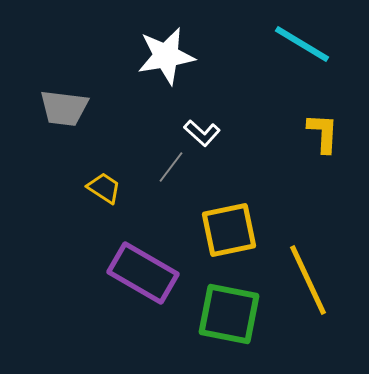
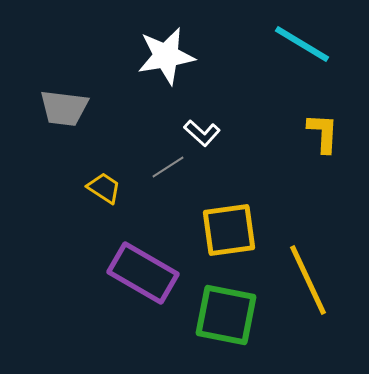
gray line: moved 3 px left; rotated 20 degrees clockwise
yellow square: rotated 4 degrees clockwise
green square: moved 3 px left, 1 px down
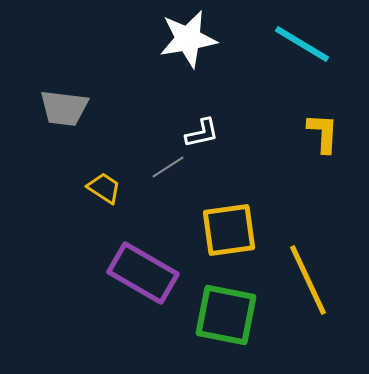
white star: moved 22 px right, 17 px up
white L-shape: rotated 54 degrees counterclockwise
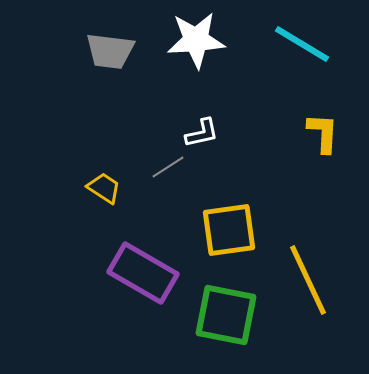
white star: moved 8 px right, 1 px down; rotated 6 degrees clockwise
gray trapezoid: moved 46 px right, 57 px up
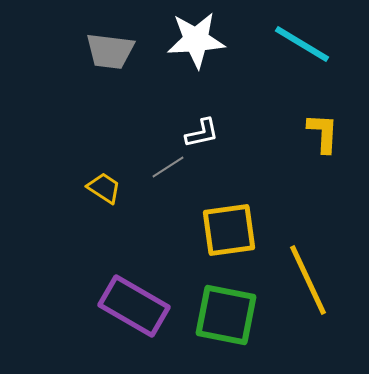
purple rectangle: moved 9 px left, 33 px down
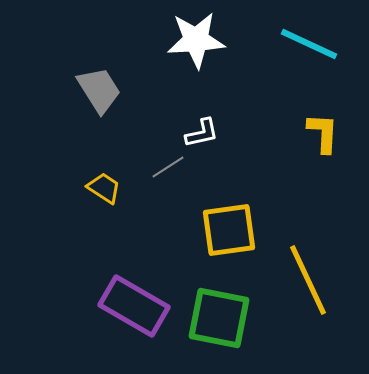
cyan line: moved 7 px right; rotated 6 degrees counterclockwise
gray trapezoid: moved 11 px left, 39 px down; rotated 129 degrees counterclockwise
green square: moved 7 px left, 3 px down
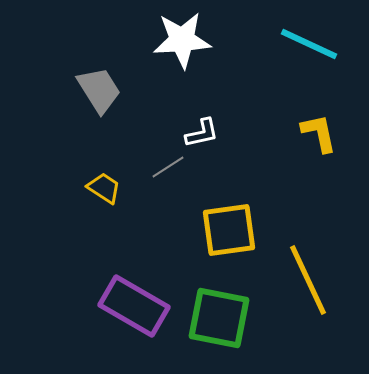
white star: moved 14 px left
yellow L-shape: moved 4 px left; rotated 15 degrees counterclockwise
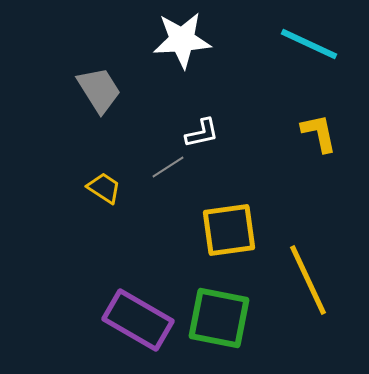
purple rectangle: moved 4 px right, 14 px down
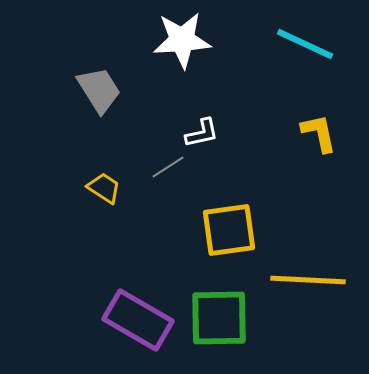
cyan line: moved 4 px left
yellow line: rotated 62 degrees counterclockwise
green square: rotated 12 degrees counterclockwise
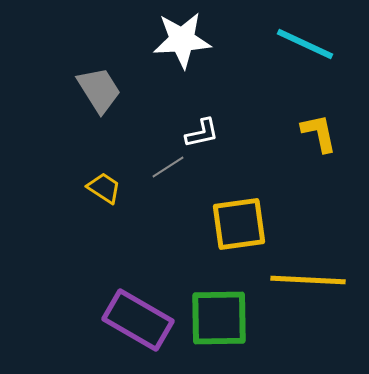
yellow square: moved 10 px right, 6 px up
